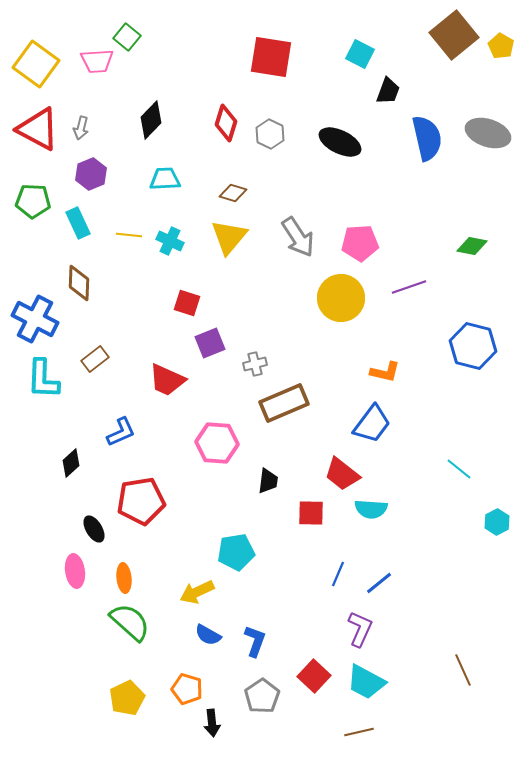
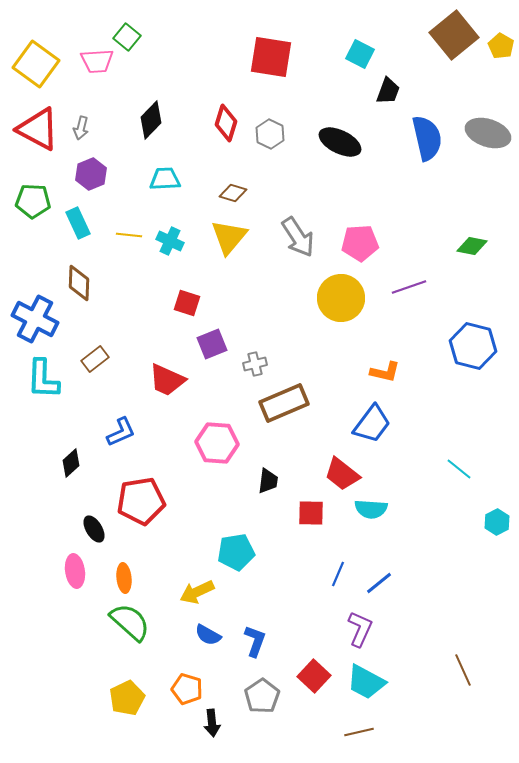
purple square at (210, 343): moved 2 px right, 1 px down
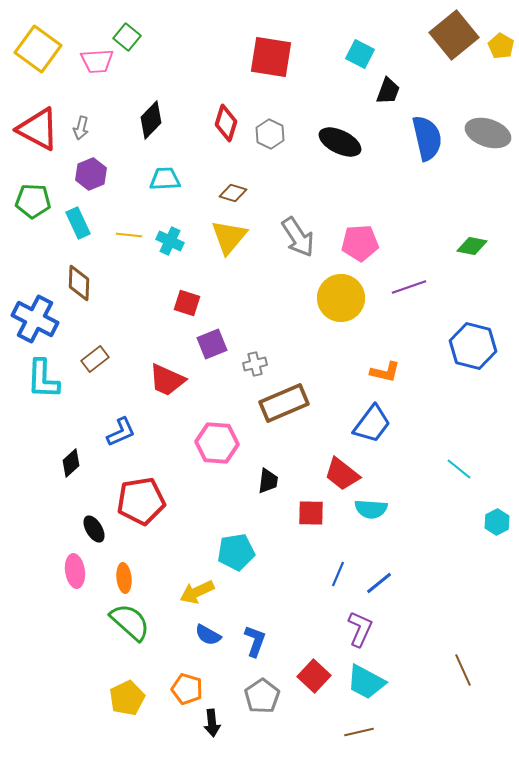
yellow square at (36, 64): moved 2 px right, 15 px up
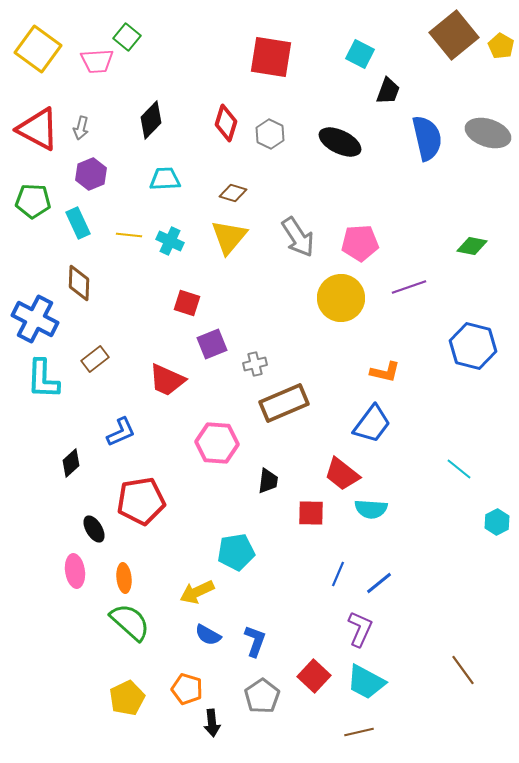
brown line at (463, 670): rotated 12 degrees counterclockwise
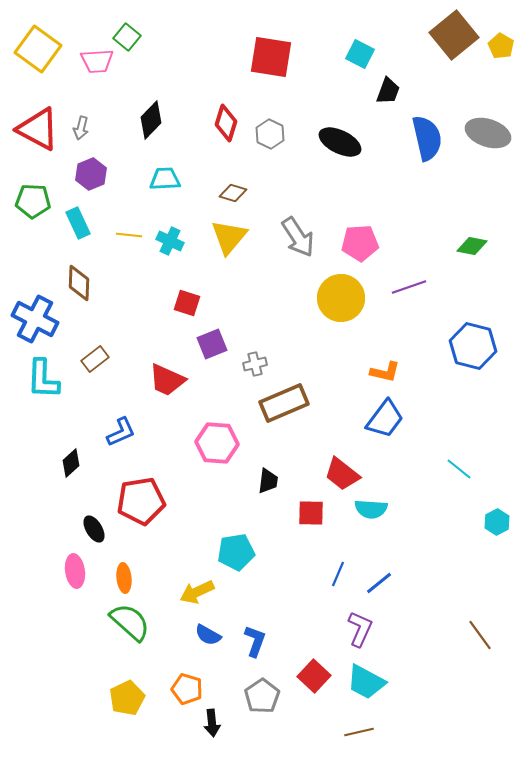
blue trapezoid at (372, 424): moved 13 px right, 5 px up
brown line at (463, 670): moved 17 px right, 35 px up
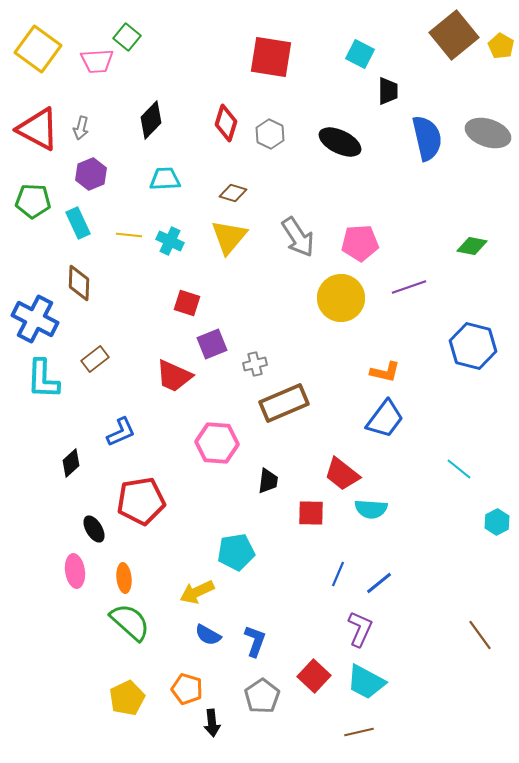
black trapezoid at (388, 91): rotated 20 degrees counterclockwise
red trapezoid at (167, 380): moved 7 px right, 4 px up
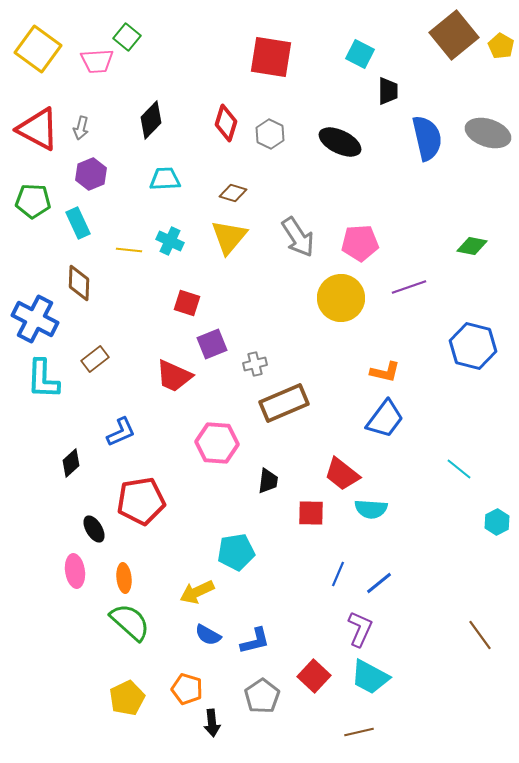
yellow line at (129, 235): moved 15 px down
blue L-shape at (255, 641): rotated 56 degrees clockwise
cyan trapezoid at (366, 682): moved 4 px right, 5 px up
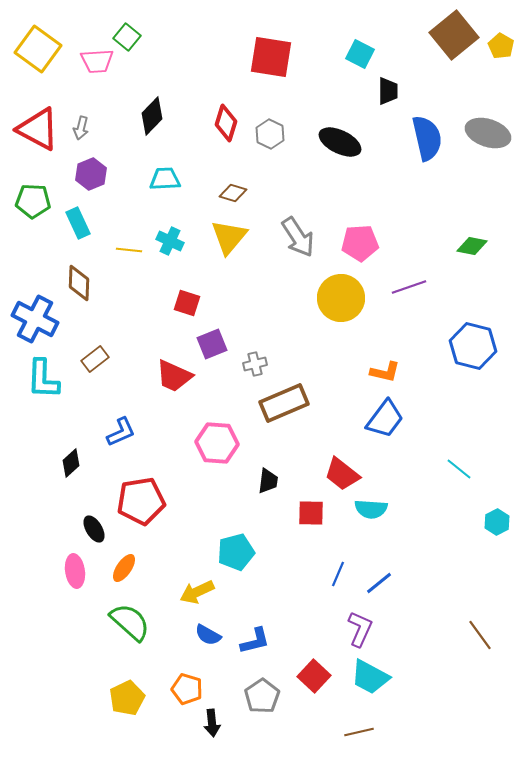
black diamond at (151, 120): moved 1 px right, 4 px up
cyan pentagon at (236, 552): rotated 6 degrees counterclockwise
orange ellipse at (124, 578): moved 10 px up; rotated 40 degrees clockwise
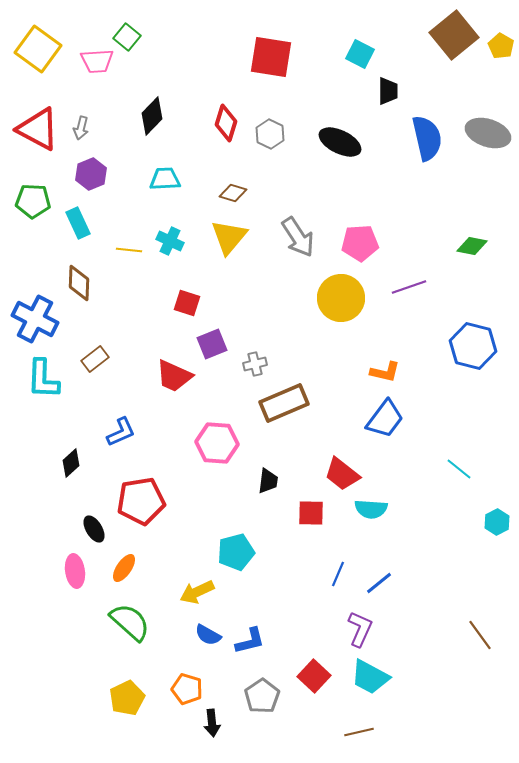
blue L-shape at (255, 641): moved 5 px left
